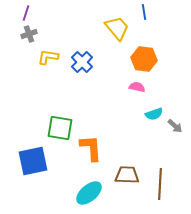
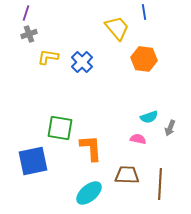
pink semicircle: moved 1 px right, 52 px down
cyan semicircle: moved 5 px left, 3 px down
gray arrow: moved 5 px left, 2 px down; rotated 70 degrees clockwise
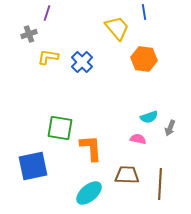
purple line: moved 21 px right
blue square: moved 5 px down
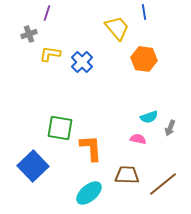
yellow L-shape: moved 2 px right, 3 px up
blue square: rotated 32 degrees counterclockwise
brown line: moved 3 px right; rotated 48 degrees clockwise
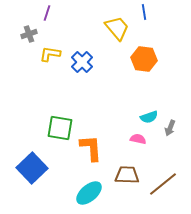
blue square: moved 1 px left, 2 px down
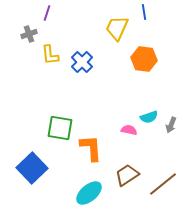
yellow trapezoid: rotated 116 degrees counterclockwise
yellow L-shape: moved 1 px down; rotated 105 degrees counterclockwise
gray arrow: moved 1 px right, 3 px up
pink semicircle: moved 9 px left, 9 px up
brown trapezoid: rotated 35 degrees counterclockwise
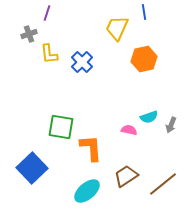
yellow L-shape: moved 1 px left, 1 px up
orange hexagon: rotated 20 degrees counterclockwise
green square: moved 1 px right, 1 px up
brown trapezoid: moved 1 px left, 1 px down
cyan ellipse: moved 2 px left, 2 px up
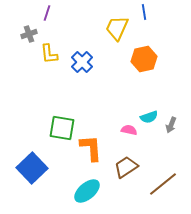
green square: moved 1 px right, 1 px down
brown trapezoid: moved 9 px up
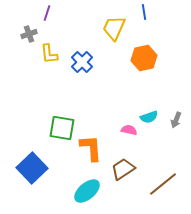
yellow trapezoid: moved 3 px left
orange hexagon: moved 1 px up
gray arrow: moved 5 px right, 5 px up
brown trapezoid: moved 3 px left, 2 px down
